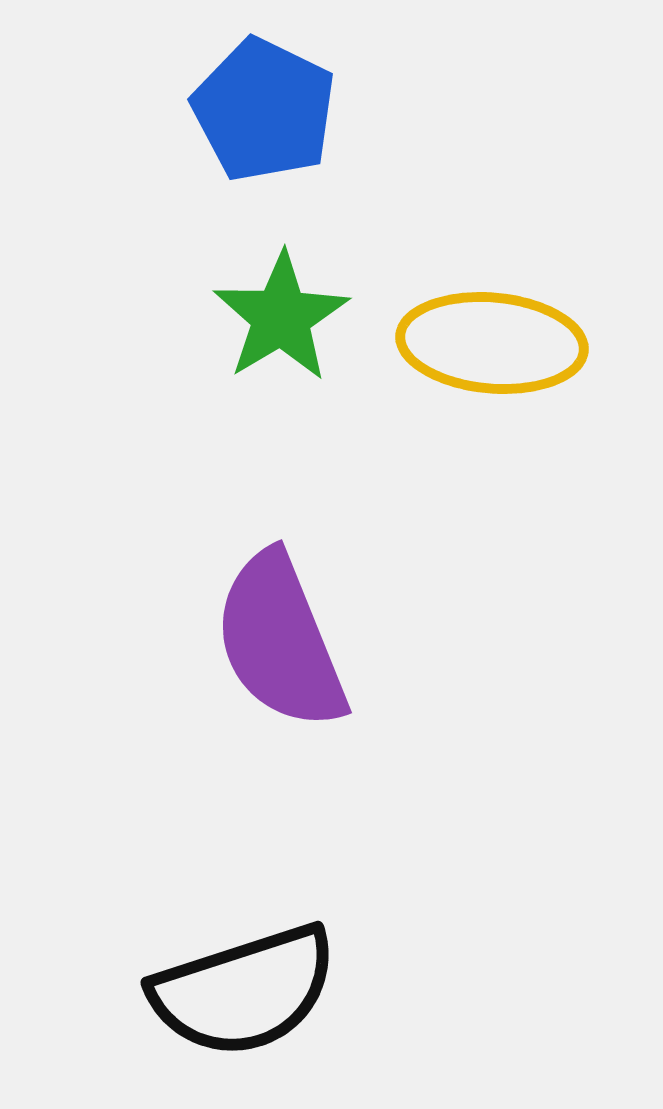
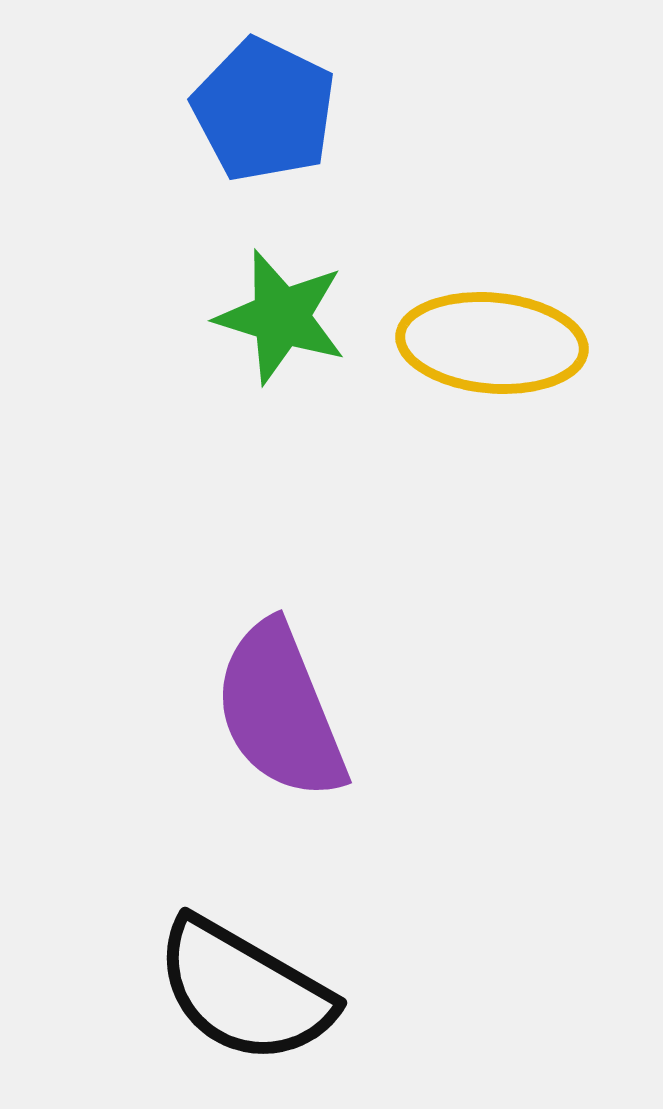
green star: rotated 24 degrees counterclockwise
purple semicircle: moved 70 px down
black semicircle: rotated 48 degrees clockwise
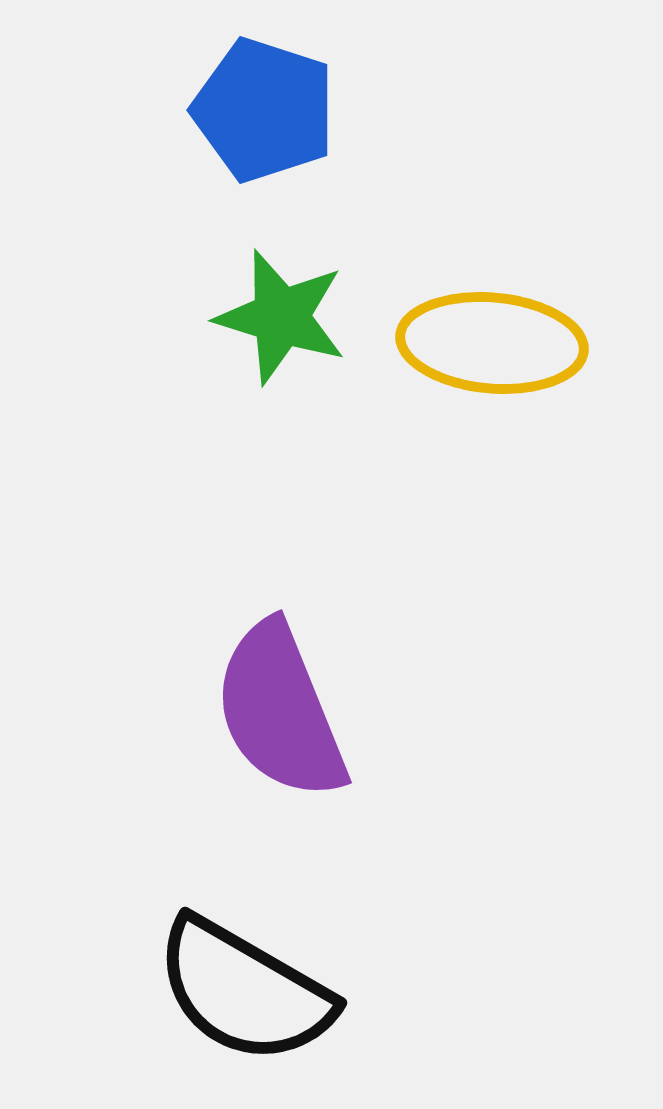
blue pentagon: rotated 8 degrees counterclockwise
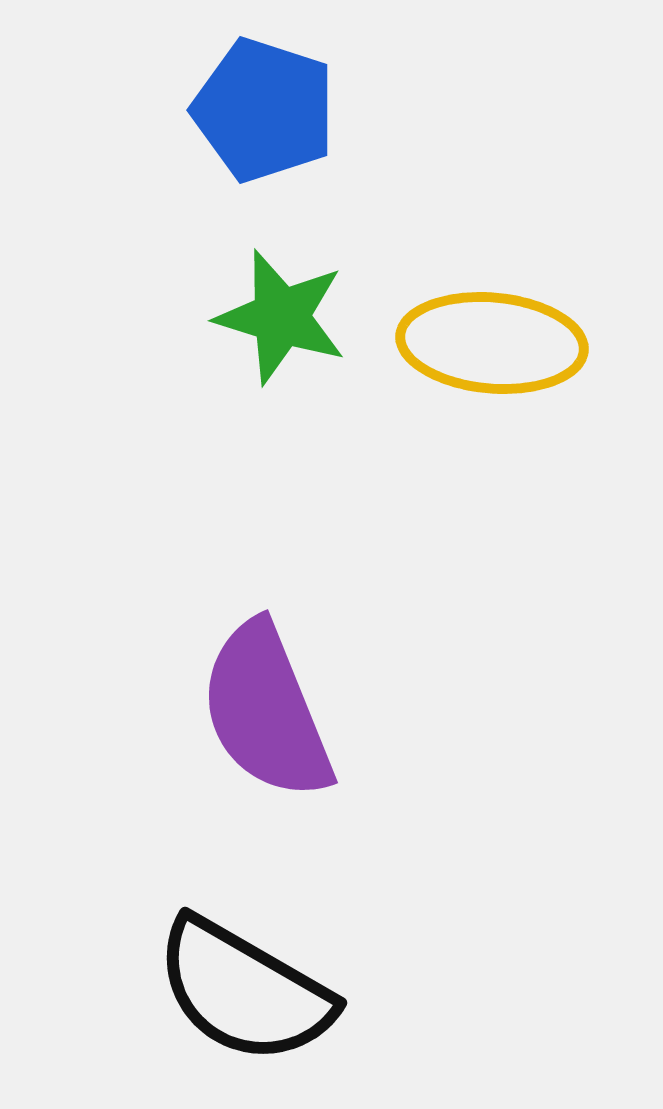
purple semicircle: moved 14 px left
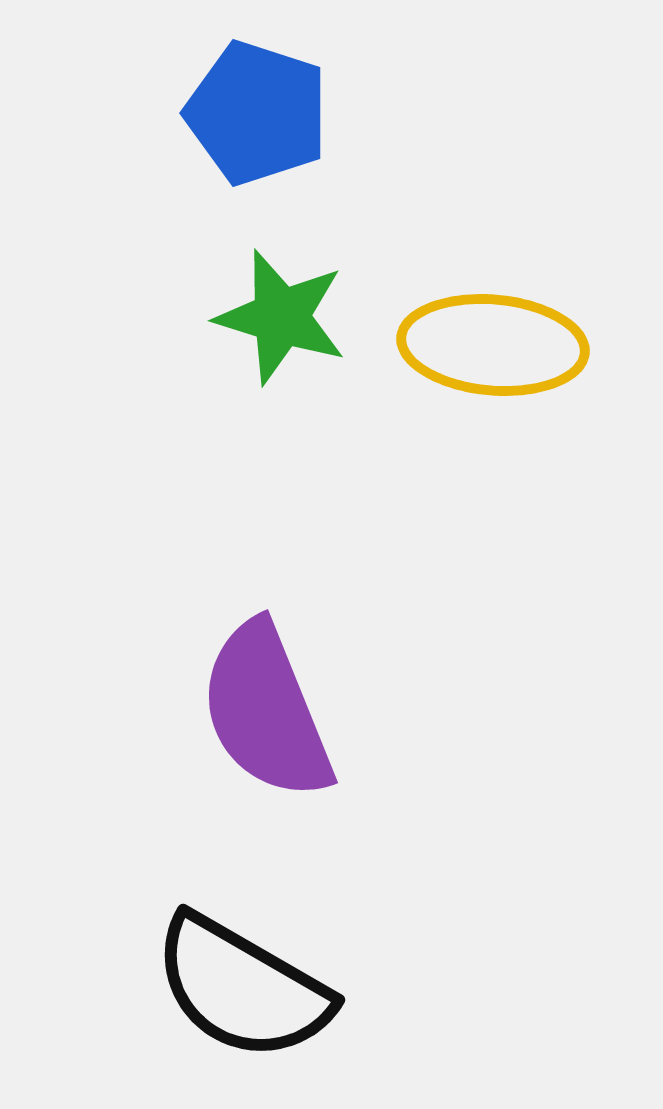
blue pentagon: moved 7 px left, 3 px down
yellow ellipse: moved 1 px right, 2 px down
black semicircle: moved 2 px left, 3 px up
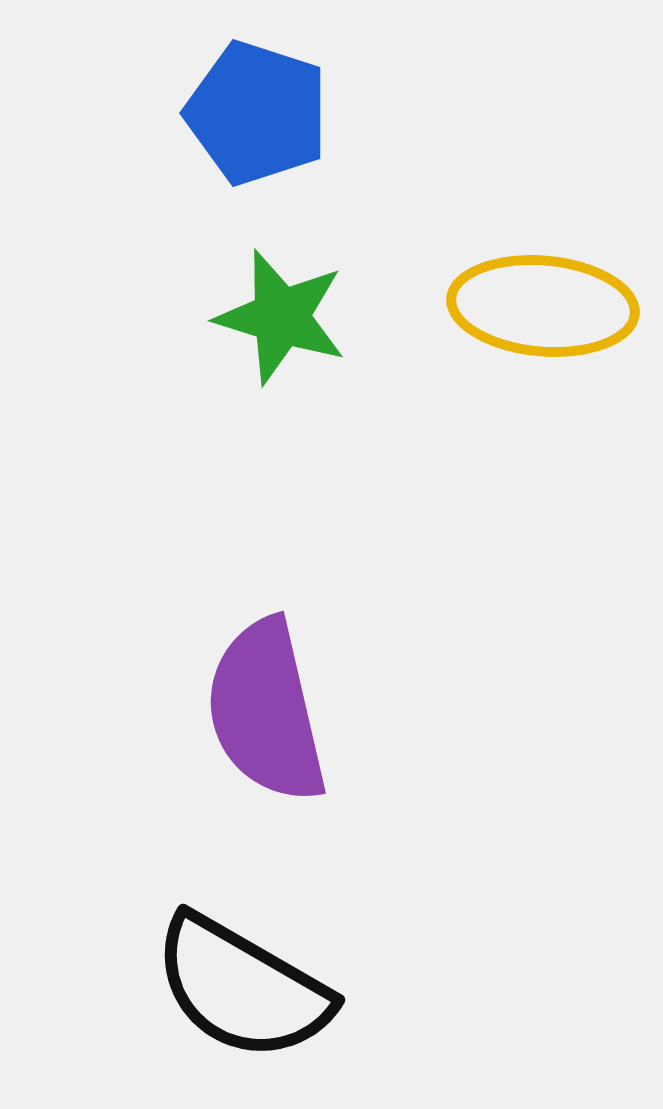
yellow ellipse: moved 50 px right, 39 px up
purple semicircle: rotated 9 degrees clockwise
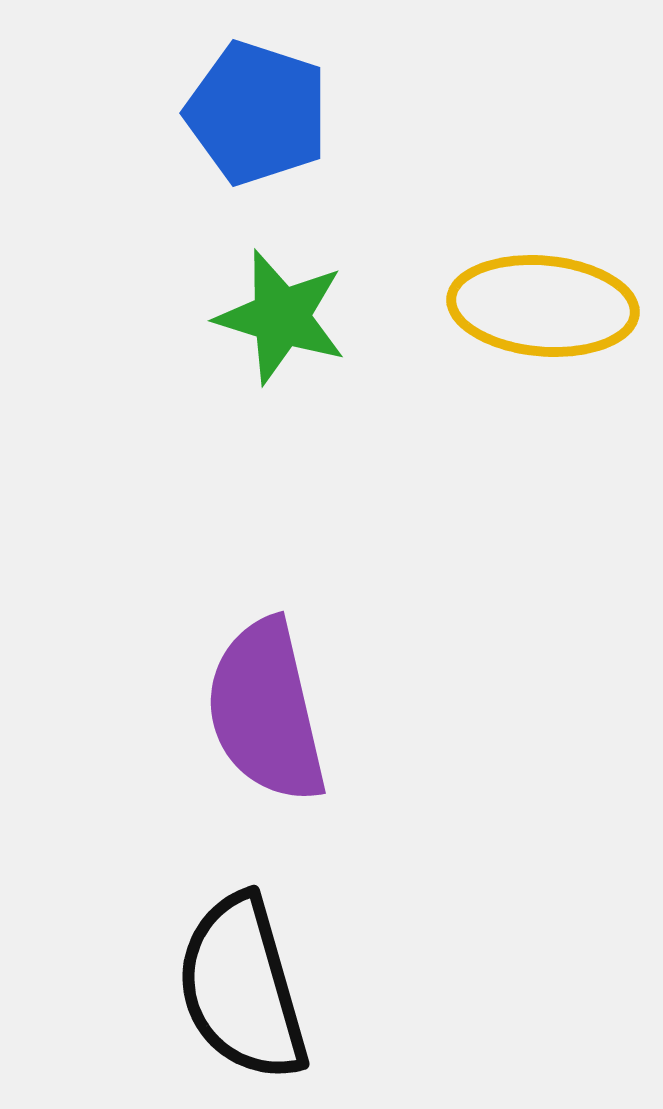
black semicircle: rotated 44 degrees clockwise
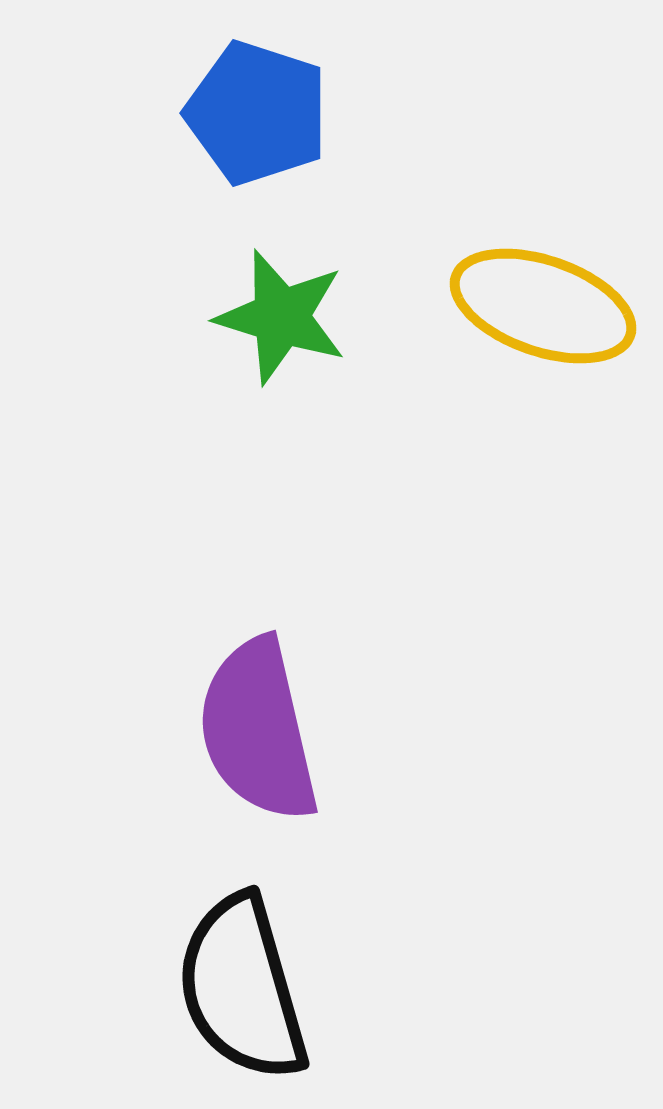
yellow ellipse: rotated 14 degrees clockwise
purple semicircle: moved 8 px left, 19 px down
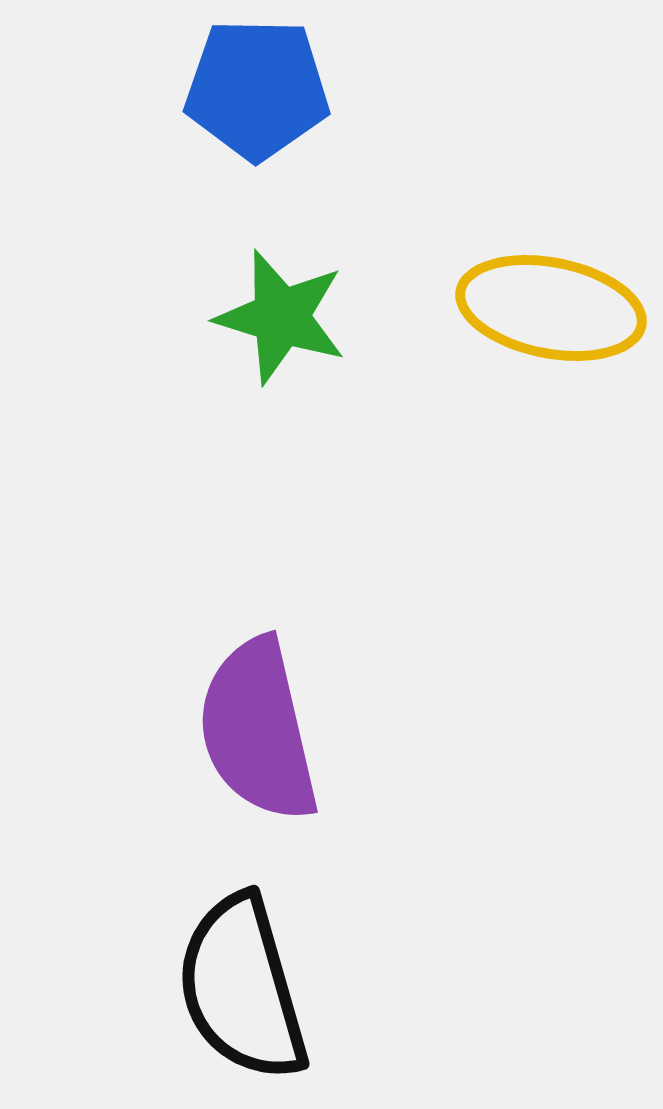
blue pentagon: moved 24 px up; rotated 17 degrees counterclockwise
yellow ellipse: moved 8 px right, 2 px down; rotated 8 degrees counterclockwise
